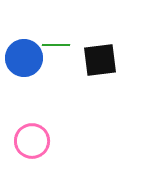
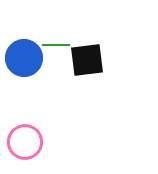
black square: moved 13 px left
pink circle: moved 7 px left, 1 px down
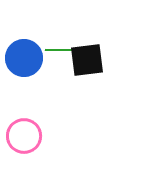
green line: moved 3 px right, 5 px down
pink circle: moved 1 px left, 6 px up
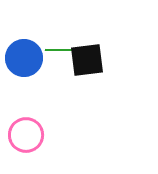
pink circle: moved 2 px right, 1 px up
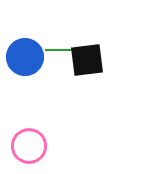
blue circle: moved 1 px right, 1 px up
pink circle: moved 3 px right, 11 px down
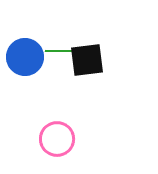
green line: moved 1 px down
pink circle: moved 28 px right, 7 px up
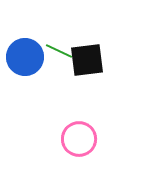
green line: rotated 24 degrees clockwise
pink circle: moved 22 px right
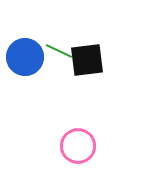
pink circle: moved 1 px left, 7 px down
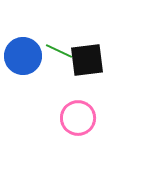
blue circle: moved 2 px left, 1 px up
pink circle: moved 28 px up
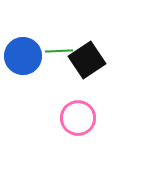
green line: rotated 28 degrees counterclockwise
black square: rotated 27 degrees counterclockwise
